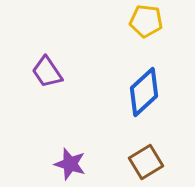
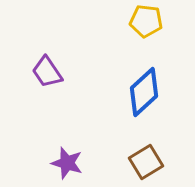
purple star: moved 3 px left, 1 px up
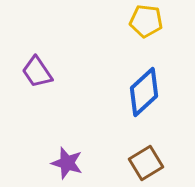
purple trapezoid: moved 10 px left
brown square: moved 1 px down
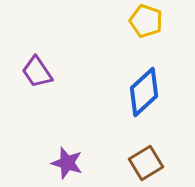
yellow pentagon: rotated 12 degrees clockwise
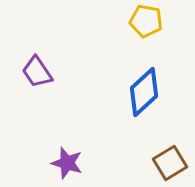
yellow pentagon: rotated 8 degrees counterclockwise
brown square: moved 24 px right
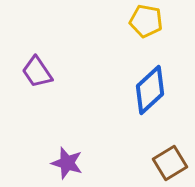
blue diamond: moved 6 px right, 2 px up
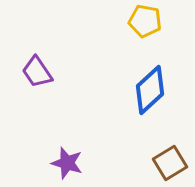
yellow pentagon: moved 1 px left
